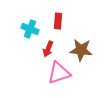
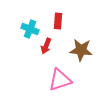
red arrow: moved 2 px left, 3 px up
pink triangle: moved 1 px right, 7 px down
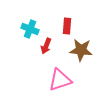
red rectangle: moved 9 px right, 5 px down
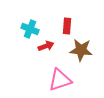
red arrow: rotated 133 degrees counterclockwise
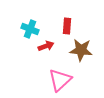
pink triangle: rotated 25 degrees counterclockwise
